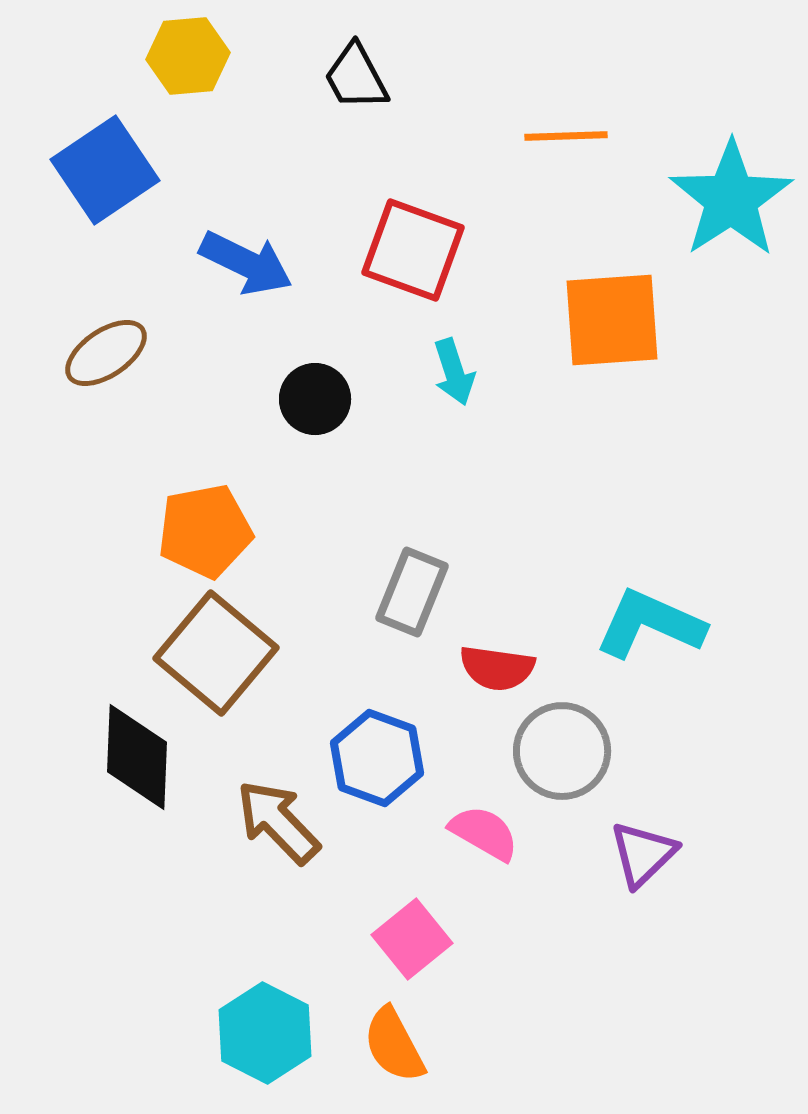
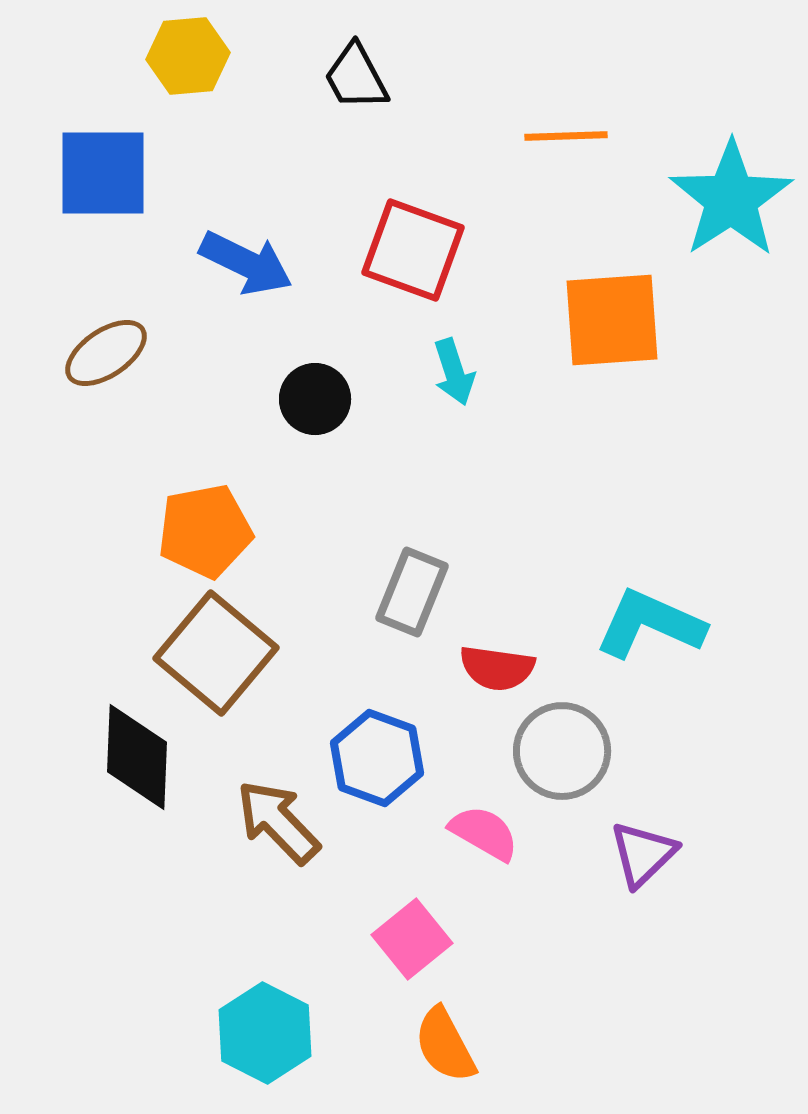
blue square: moved 2 px left, 3 px down; rotated 34 degrees clockwise
orange semicircle: moved 51 px right
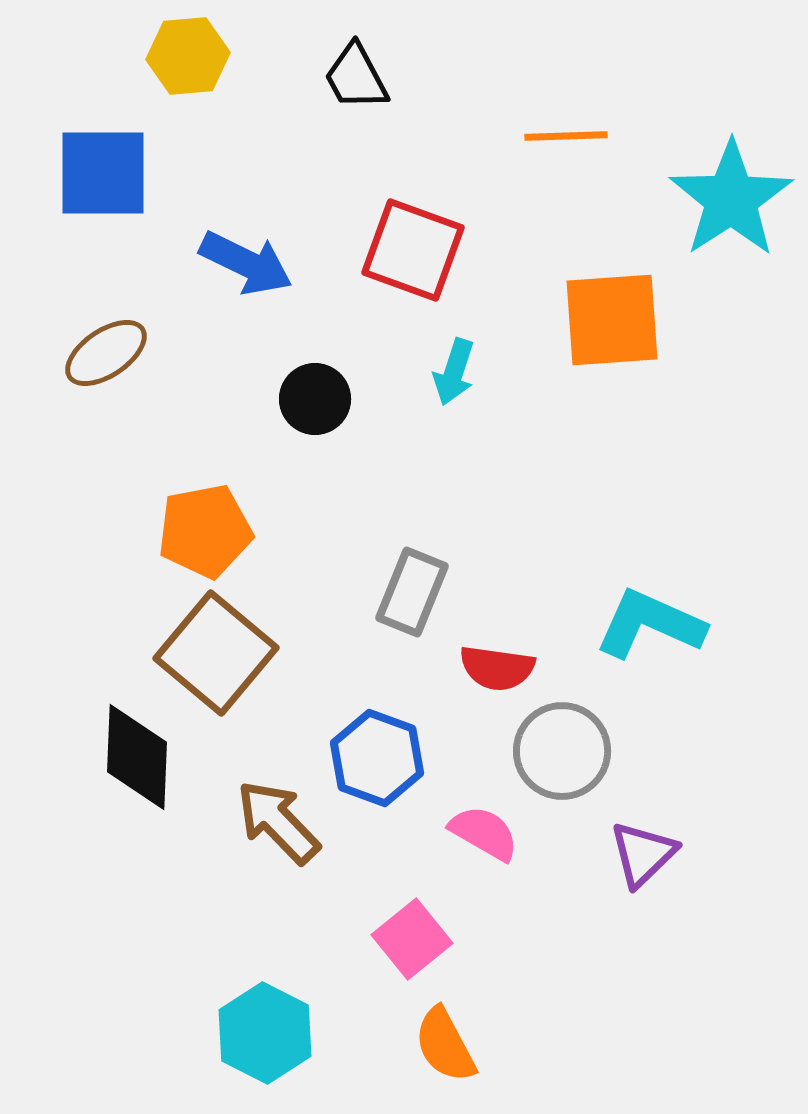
cyan arrow: rotated 36 degrees clockwise
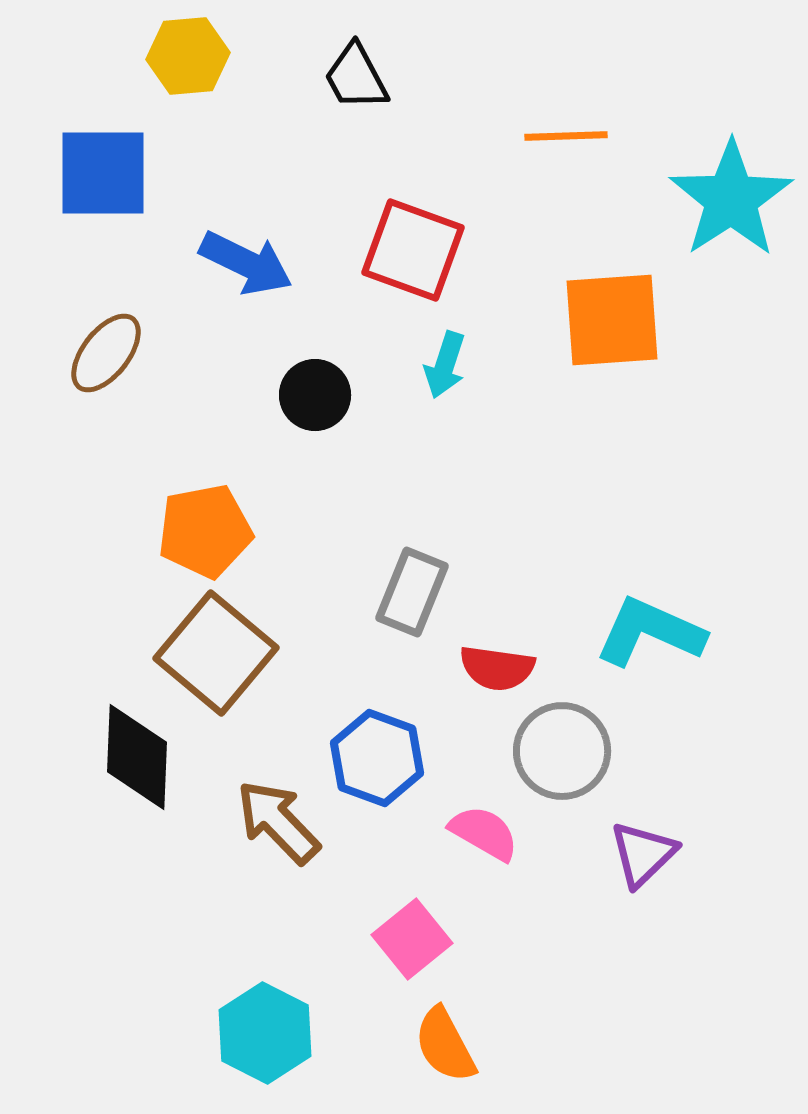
brown ellipse: rotated 18 degrees counterclockwise
cyan arrow: moved 9 px left, 7 px up
black circle: moved 4 px up
cyan L-shape: moved 8 px down
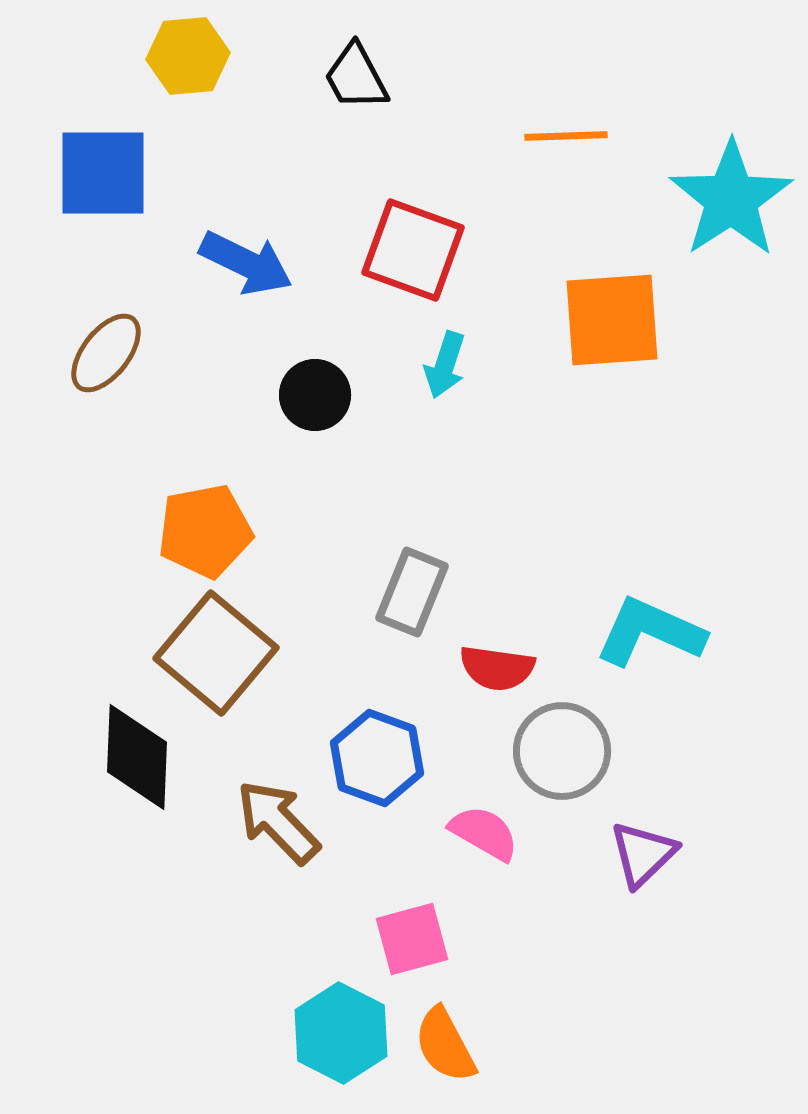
pink square: rotated 24 degrees clockwise
cyan hexagon: moved 76 px right
